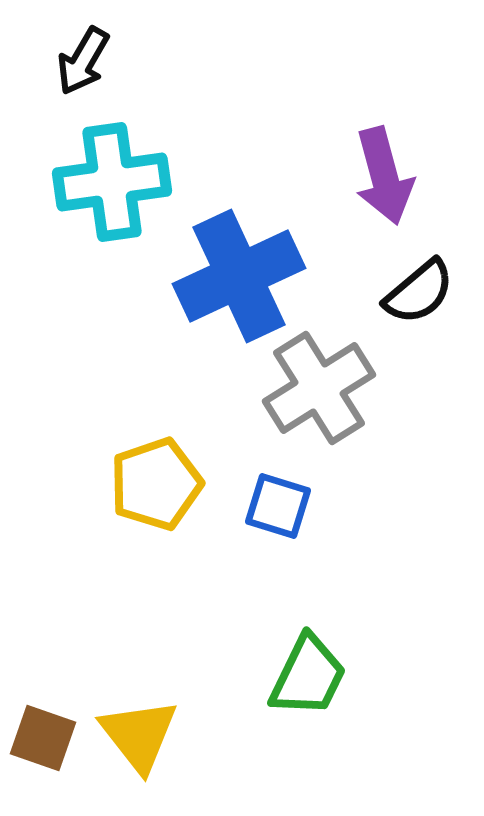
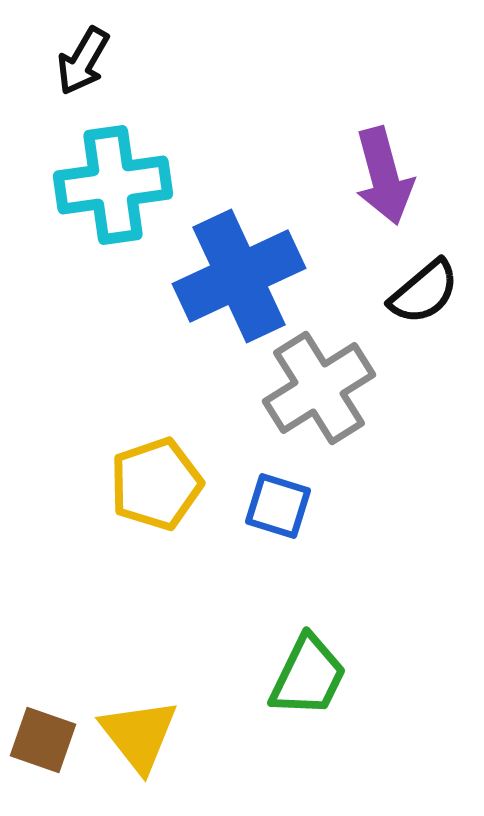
cyan cross: moved 1 px right, 3 px down
black semicircle: moved 5 px right
brown square: moved 2 px down
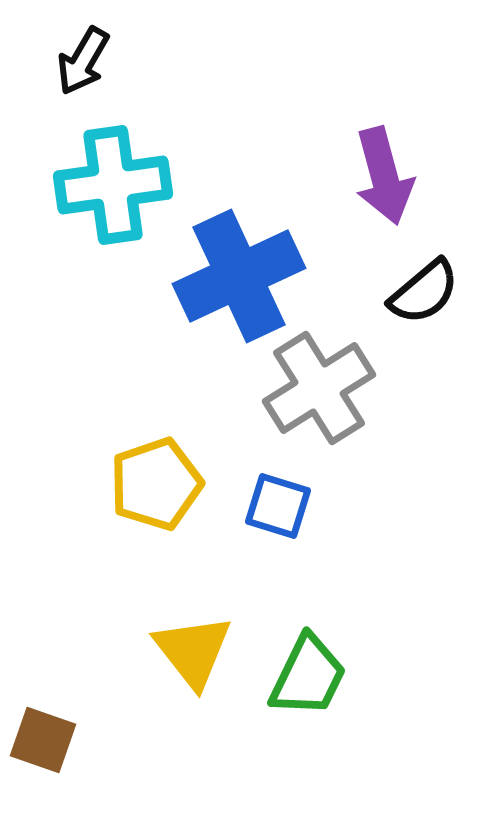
yellow triangle: moved 54 px right, 84 px up
